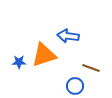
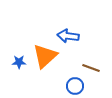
orange triangle: moved 1 px right, 1 px down; rotated 24 degrees counterclockwise
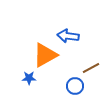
orange triangle: moved 1 px up; rotated 12 degrees clockwise
blue star: moved 10 px right, 16 px down
brown line: rotated 48 degrees counterclockwise
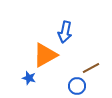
blue arrow: moved 3 px left, 4 px up; rotated 85 degrees counterclockwise
blue star: rotated 16 degrees clockwise
blue circle: moved 2 px right
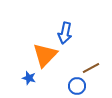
blue arrow: moved 1 px down
orange triangle: rotated 16 degrees counterclockwise
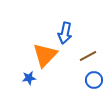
brown line: moved 3 px left, 12 px up
blue star: rotated 24 degrees counterclockwise
blue circle: moved 17 px right, 6 px up
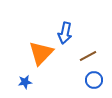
orange triangle: moved 4 px left, 2 px up
blue star: moved 4 px left, 4 px down
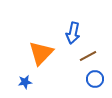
blue arrow: moved 8 px right
blue circle: moved 1 px right, 1 px up
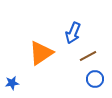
blue arrow: rotated 10 degrees clockwise
orange triangle: rotated 12 degrees clockwise
blue star: moved 13 px left, 1 px down
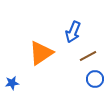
blue arrow: moved 1 px up
